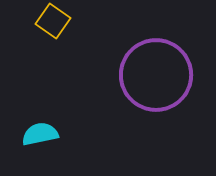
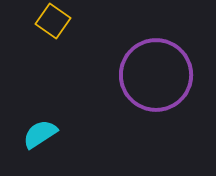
cyan semicircle: rotated 21 degrees counterclockwise
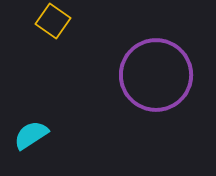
cyan semicircle: moved 9 px left, 1 px down
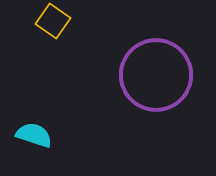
cyan semicircle: moved 3 px right; rotated 51 degrees clockwise
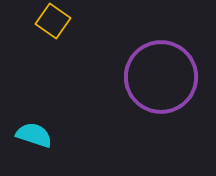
purple circle: moved 5 px right, 2 px down
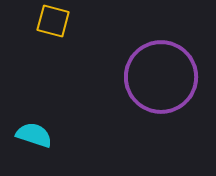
yellow square: rotated 20 degrees counterclockwise
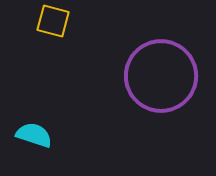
purple circle: moved 1 px up
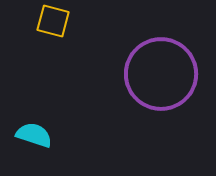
purple circle: moved 2 px up
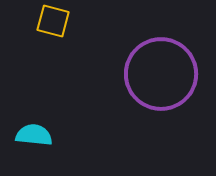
cyan semicircle: rotated 12 degrees counterclockwise
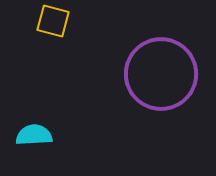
cyan semicircle: rotated 9 degrees counterclockwise
